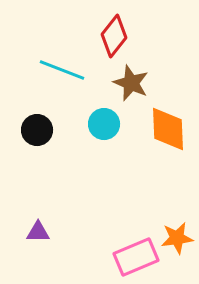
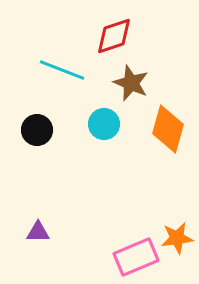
red diamond: rotated 33 degrees clockwise
orange diamond: rotated 18 degrees clockwise
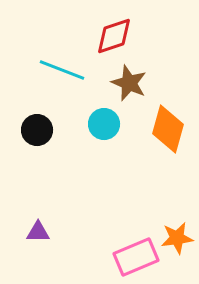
brown star: moved 2 px left
